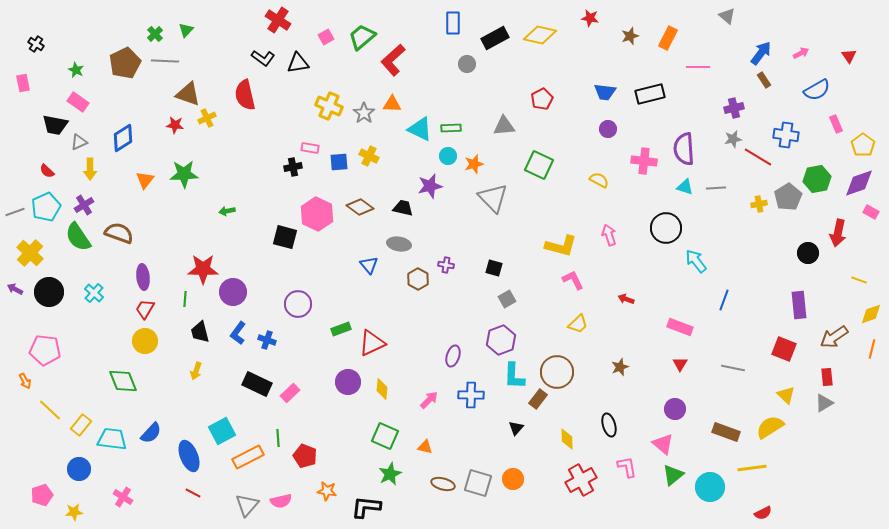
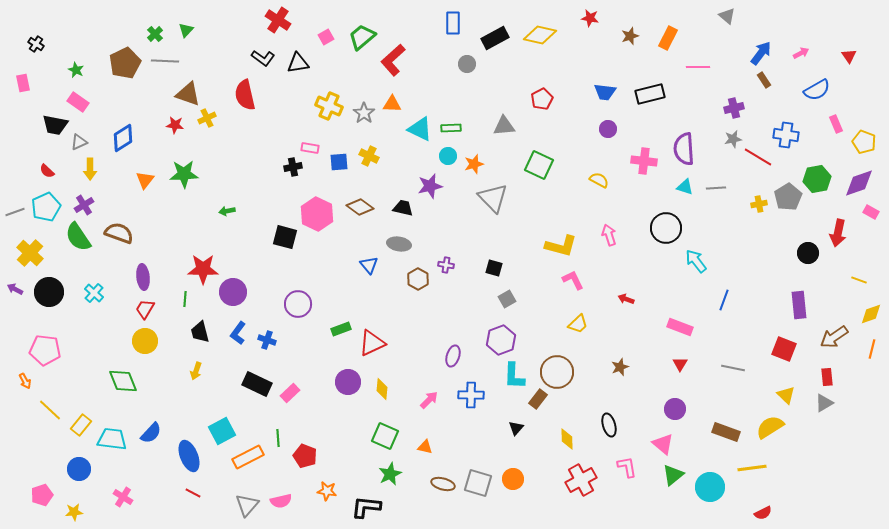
yellow pentagon at (863, 145): moved 1 px right, 3 px up; rotated 15 degrees counterclockwise
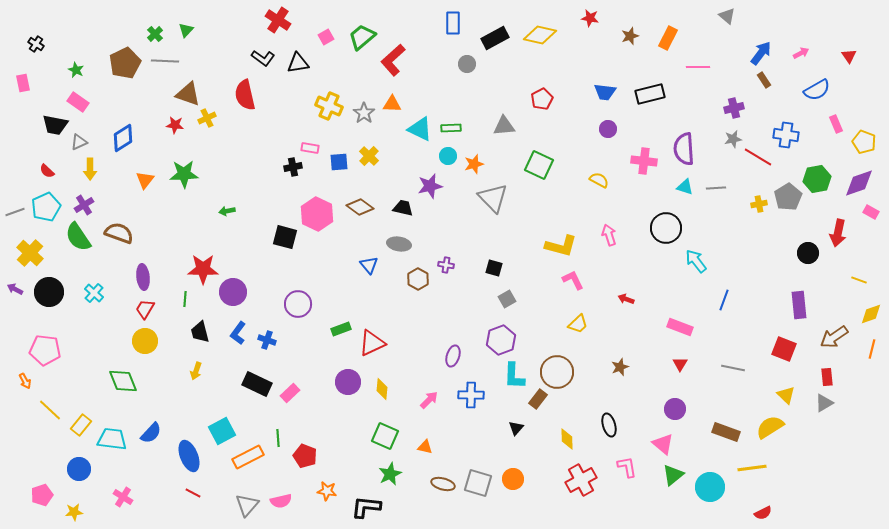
yellow cross at (369, 156): rotated 18 degrees clockwise
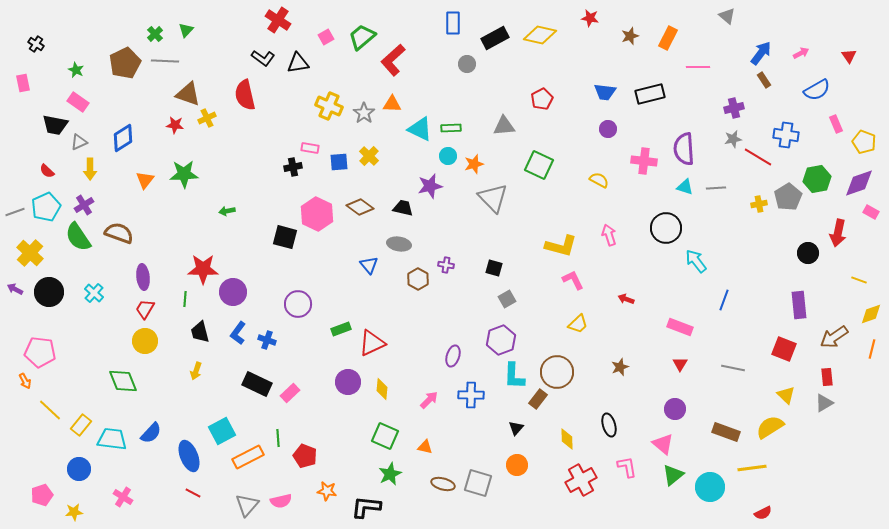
pink pentagon at (45, 350): moved 5 px left, 2 px down
orange circle at (513, 479): moved 4 px right, 14 px up
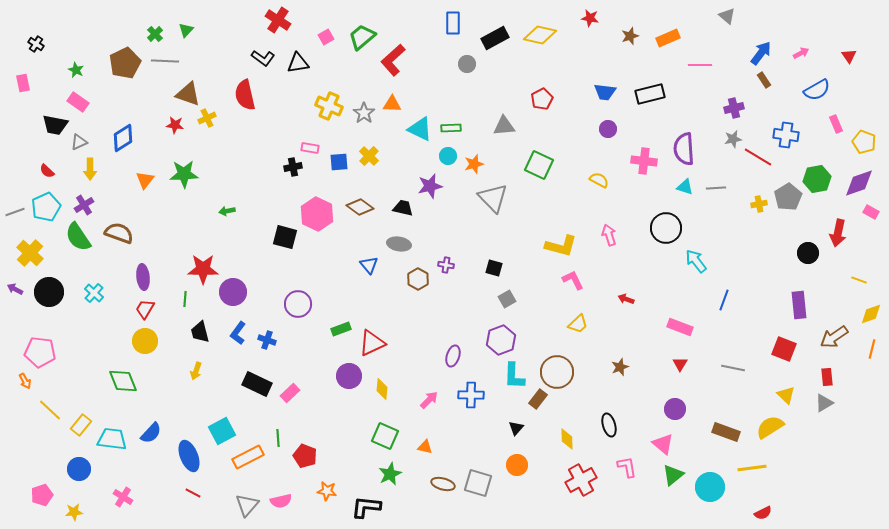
orange rectangle at (668, 38): rotated 40 degrees clockwise
pink line at (698, 67): moved 2 px right, 2 px up
purple circle at (348, 382): moved 1 px right, 6 px up
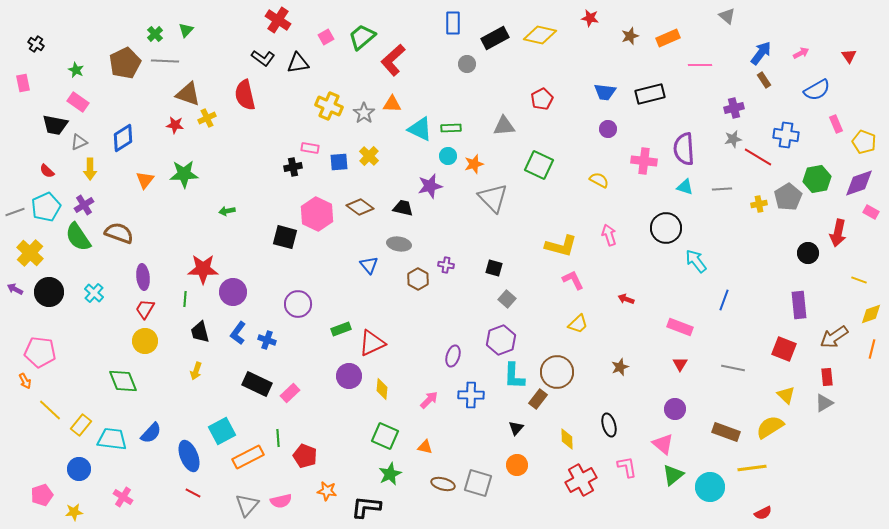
gray line at (716, 188): moved 6 px right, 1 px down
gray square at (507, 299): rotated 18 degrees counterclockwise
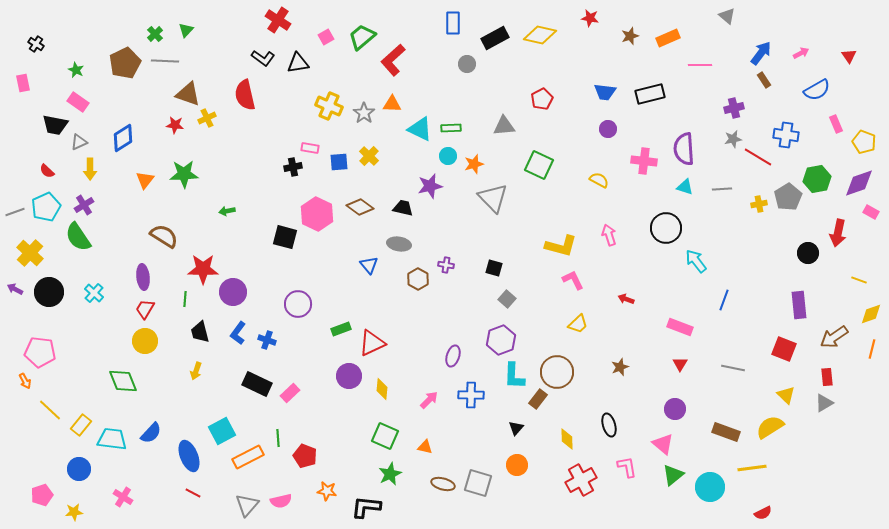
brown semicircle at (119, 233): moved 45 px right, 3 px down; rotated 12 degrees clockwise
